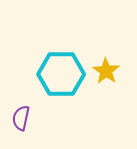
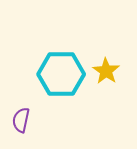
purple semicircle: moved 2 px down
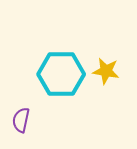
yellow star: rotated 24 degrees counterclockwise
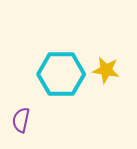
yellow star: moved 1 px up
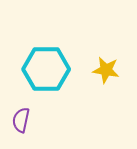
cyan hexagon: moved 15 px left, 5 px up
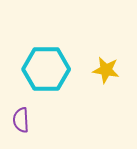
purple semicircle: rotated 15 degrees counterclockwise
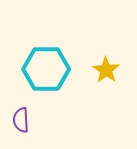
yellow star: rotated 24 degrees clockwise
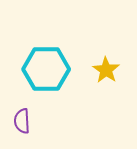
purple semicircle: moved 1 px right, 1 px down
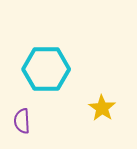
yellow star: moved 4 px left, 38 px down
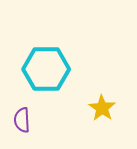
purple semicircle: moved 1 px up
